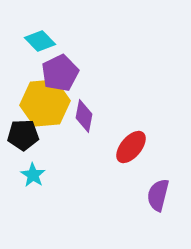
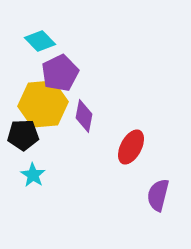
yellow hexagon: moved 2 px left, 1 px down
red ellipse: rotated 12 degrees counterclockwise
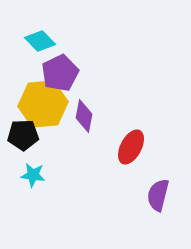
cyan star: rotated 25 degrees counterclockwise
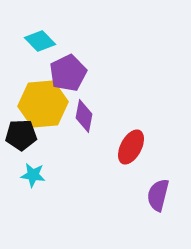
purple pentagon: moved 8 px right
black pentagon: moved 2 px left
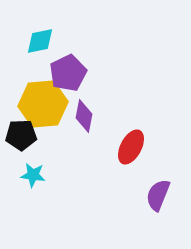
cyan diamond: rotated 56 degrees counterclockwise
purple semicircle: rotated 8 degrees clockwise
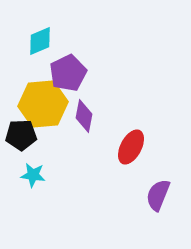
cyan diamond: rotated 12 degrees counterclockwise
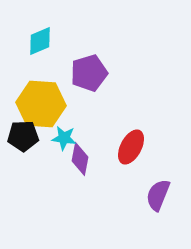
purple pentagon: moved 21 px right; rotated 9 degrees clockwise
yellow hexagon: moved 2 px left; rotated 9 degrees clockwise
purple diamond: moved 4 px left, 43 px down
black pentagon: moved 2 px right, 1 px down
cyan star: moved 31 px right, 37 px up
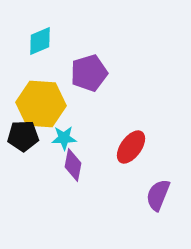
cyan star: rotated 10 degrees counterclockwise
red ellipse: rotated 8 degrees clockwise
purple diamond: moved 7 px left, 6 px down
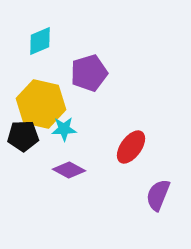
yellow hexagon: rotated 9 degrees clockwise
cyan star: moved 9 px up
purple diamond: moved 4 px left, 5 px down; rotated 72 degrees counterclockwise
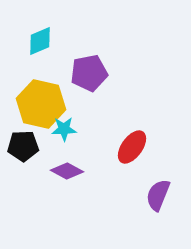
purple pentagon: rotated 6 degrees clockwise
black pentagon: moved 10 px down
red ellipse: moved 1 px right
purple diamond: moved 2 px left, 1 px down
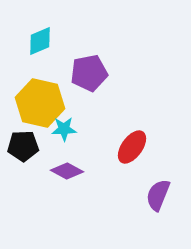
yellow hexagon: moved 1 px left, 1 px up
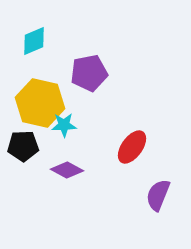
cyan diamond: moved 6 px left
cyan star: moved 4 px up
purple diamond: moved 1 px up
